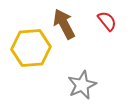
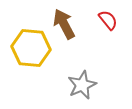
red semicircle: moved 1 px right, 1 px up
yellow hexagon: rotated 9 degrees clockwise
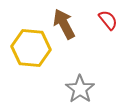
gray star: moved 2 px left, 4 px down; rotated 12 degrees counterclockwise
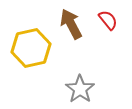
brown arrow: moved 7 px right
yellow hexagon: rotated 18 degrees counterclockwise
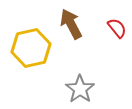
red semicircle: moved 9 px right, 8 px down
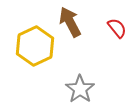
brown arrow: moved 1 px left, 2 px up
yellow hexagon: moved 4 px right, 2 px up; rotated 12 degrees counterclockwise
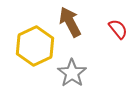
red semicircle: moved 1 px right, 1 px down
gray star: moved 8 px left, 16 px up
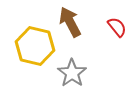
red semicircle: moved 1 px left, 2 px up
yellow hexagon: rotated 21 degrees counterclockwise
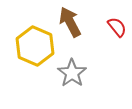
yellow hexagon: rotated 9 degrees clockwise
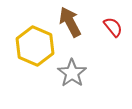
red semicircle: moved 4 px left
